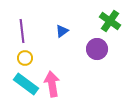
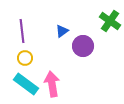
purple circle: moved 14 px left, 3 px up
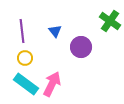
blue triangle: moved 7 px left; rotated 32 degrees counterclockwise
purple circle: moved 2 px left, 1 px down
pink arrow: rotated 35 degrees clockwise
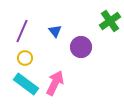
green cross: rotated 20 degrees clockwise
purple line: rotated 30 degrees clockwise
pink arrow: moved 3 px right, 1 px up
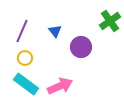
pink arrow: moved 5 px right, 3 px down; rotated 40 degrees clockwise
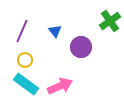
yellow circle: moved 2 px down
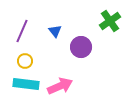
yellow circle: moved 1 px down
cyan rectangle: rotated 30 degrees counterclockwise
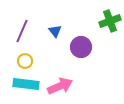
green cross: rotated 15 degrees clockwise
